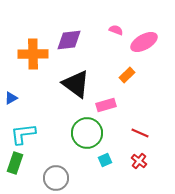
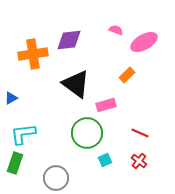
orange cross: rotated 8 degrees counterclockwise
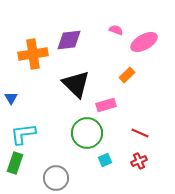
black triangle: rotated 8 degrees clockwise
blue triangle: rotated 32 degrees counterclockwise
red cross: rotated 28 degrees clockwise
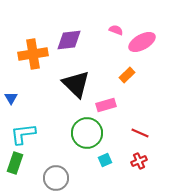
pink ellipse: moved 2 px left
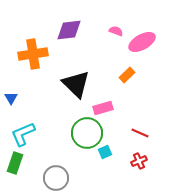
pink semicircle: moved 1 px down
purple diamond: moved 10 px up
pink rectangle: moved 3 px left, 3 px down
cyan L-shape: rotated 16 degrees counterclockwise
cyan square: moved 8 px up
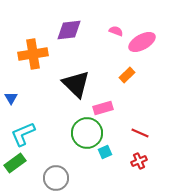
green rectangle: rotated 35 degrees clockwise
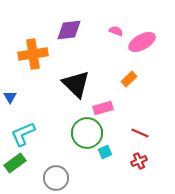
orange rectangle: moved 2 px right, 4 px down
blue triangle: moved 1 px left, 1 px up
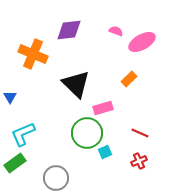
orange cross: rotated 32 degrees clockwise
